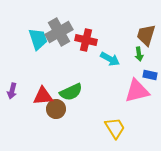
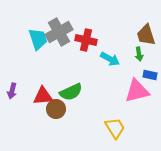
brown trapezoid: rotated 35 degrees counterclockwise
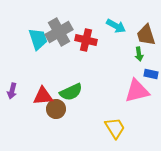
cyan arrow: moved 6 px right, 33 px up
blue rectangle: moved 1 px right, 1 px up
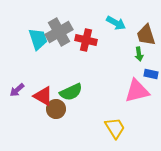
cyan arrow: moved 3 px up
purple arrow: moved 5 px right, 1 px up; rotated 35 degrees clockwise
red triangle: rotated 35 degrees clockwise
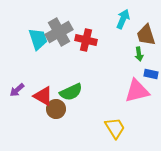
cyan arrow: moved 7 px right, 4 px up; rotated 96 degrees counterclockwise
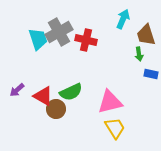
pink triangle: moved 27 px left, 11 px down
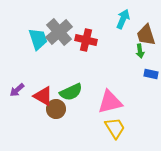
gray cross: rotated 12 degrees counterclockwise
green arrow: moved 1 px right, 3 px up
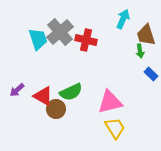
gray cross: moved 1 px right
blue rectangle: rotated 32 degrees clockwise
